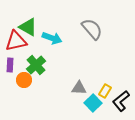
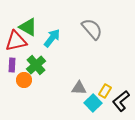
cyan arrow: rotated 72 degrees counterclockwise
purple rectangle: moved 2 px right
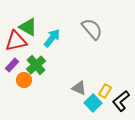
purple rectangle: rotated 40 degrees clockwise
gray triangle: rotated 21 degrees clockwise
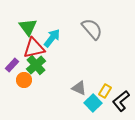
green triangle: rotated 24 degrees clockwise
red triangle: moved 18 px right, 7 px down
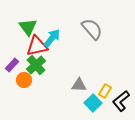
red triangle: moved 3 px right, 2 px up
gray triangle: moved 3 px up; rotated 21 degrees counterclockwise
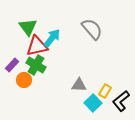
green cross: rotated 18 degrees counterclockwise
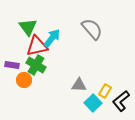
purple rectangle: rotated 56 degrees clockwise
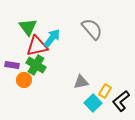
gray triangle: moved 2 px right, 3 px up; rotated 14 degrees counterclockwise
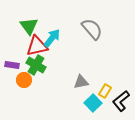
green triangle: moved 1 px right, 1 px up
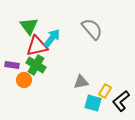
cyan square: rotated 30 degrees counterclockwise
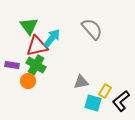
orange circle: moved 4 px right, 1 px down
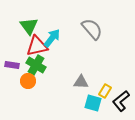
gray triangle: rotated 14 degrees clockwise
